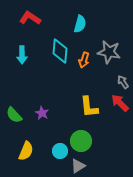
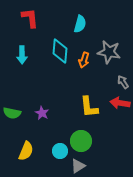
red L-shape: rotated 50 degrees clockwise
red arrow: rotated 36 degrees counterclockwise
green semicircle: moved 2 px left, 2 px up; rotated 36 degrees counterclockwise
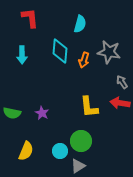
gray arrow: moved 1 px left
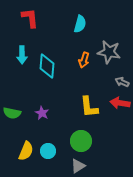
cyan diamond: moved 13 px left, 15 px down
gray arrow: rotated 32 degrees counterclockwise
cyan circle: moved 12 px left
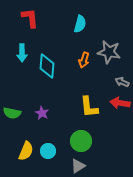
cyan arrow: moved 2 px up
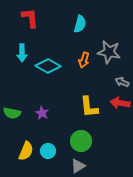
cyan diamond: moved 1 px right; rotated 65 degrees counterclockwise
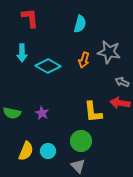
yellow L-shape: moved 4 px right, 5 px down
gray triangle: rotated 42 degrees counterclockwise
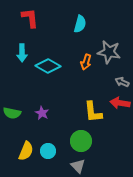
orange arrow: moved 2 px right, 2 px down
